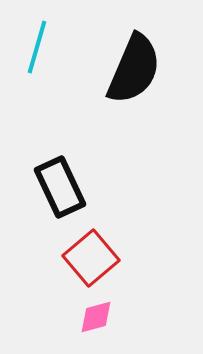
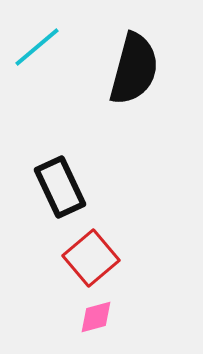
cyan line: rotated 34 degrees clockwise
black semicircle: rotated 8 degrees counterclockwise
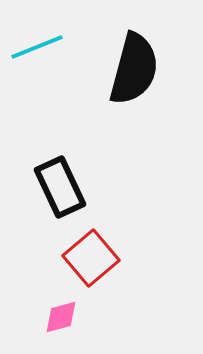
cyan line: rotated 18 degrees clockwise
pink diamond: moved 35 px left
